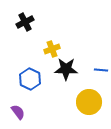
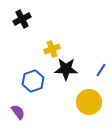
black cross: moved 3 px left, 3 px up
blue line: rotated 64 degrees counterclockwise
blue hexagon: moved 3 px right, 2 px down; rotated 15 degrees clockwise
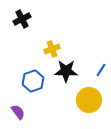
black star: moved 2 px down
yellow circle: moved 2 px up
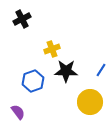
yellow circle: moved 1 px right, 2 px down
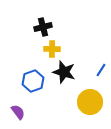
black cross: moved 21 px right, 8 px down; rotated 12 degrees clockwise
yellow cross: rotated 21 degrees clockwise
black star: moved 2 px left, 1 px down; rotated 15 degrees clockwise
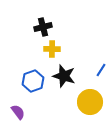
black star: moved 4 px down
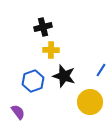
yellow cross: moved 1 px left, 1 px down
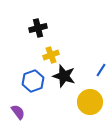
black cross: moved 5 px left, 1 px down
yellow cross: moved 5 px down; rotated 21 degrees counterclockwise
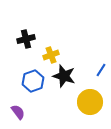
black cross: moved 12 px left, 11 px down
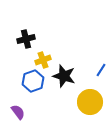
yellow cross: moved 8 px left, 5 px down
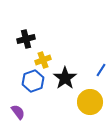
black star: moved 1 px right, 2 px down; rotated 20 degrees clockwise
